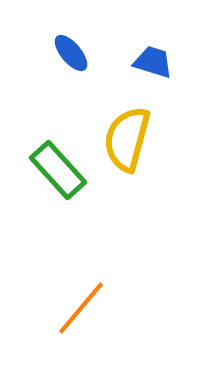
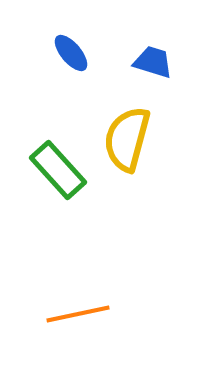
orange line: moved 3 px left, 6 px down; rotated 38 degrees clockwise
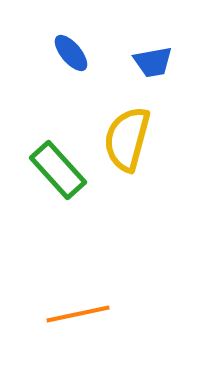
blue trapezoid: rotated 153 degrees clockwise
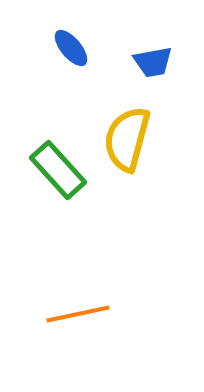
blue ellipse: moved 5 px up
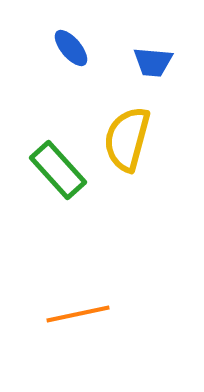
blue trapezoid: rotated 15 degrees clockwise
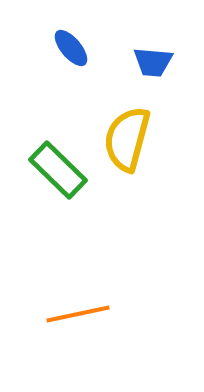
green rectangle: rotated 4 degrees counterclockwise
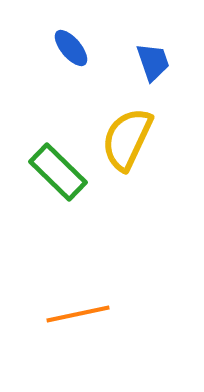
blue trapezoid: rotated 114 degrees counterclockwise
yellow semicircle: rotated 10 degrees clockwise
green rectangle: moved 2 px down
